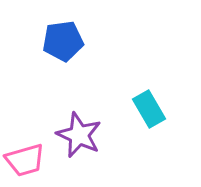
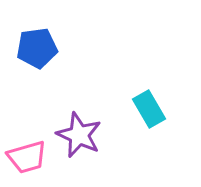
blue pentagon: moved 26 px left, 7 px down
pink trapezoid: moved 2 px right, 3 px up
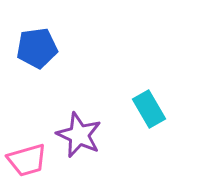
pink trapezoid: moved 3 px down
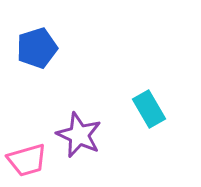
blue pentagon: rotated 9 degrees counterclockwise
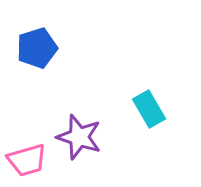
purple star: moved 2 px down; rotated 6 degrees counterclockwise
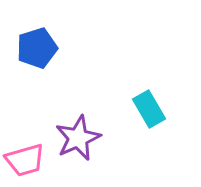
purple star: moved 1 px left, 1 px down; rotated 30 degrees clockwise
pink trapezoid: moved 2 px left
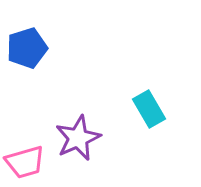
blue pentagon: moved 10 px left
pink trapezoid: moved 2 px down
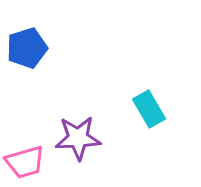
purple star: rotated 21 degrees clockwise
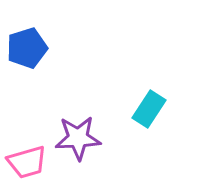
cyan rectangle: rotated 63 degrees clockwise
pink trapezoid: moved 2 px right
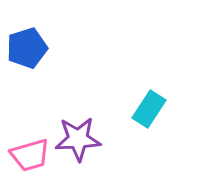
purple star: moved 1 px down
pink trapezoid: moved 3 px right, 7 px up
